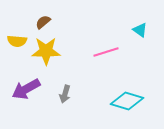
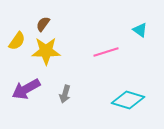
brown semicircle: moved 2 px down; rotated 14 degrees counterclockwise
yellow semicircle: rotated 60 degrees counterclockwise
cyan diamond: moved 1 px right, 1 px up
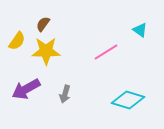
pink line: rotated 15 degrees counterclockwise
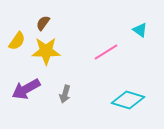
brown semicircle: moved 1 px up
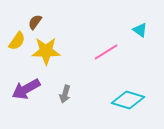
brown semicircle: moved 8 px left, 1 px up
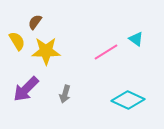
cyan triangle: moved 4 px left, 9 px down
yellow semicircle: rotated 66 degrees counterclockwise
purple arrow: rotated 16 degrees counterclockwise
cyan diamond: rotated 8 degrees clockwise
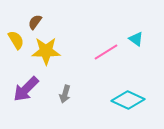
yellow semicircle: moved 1 px left, 1 px up
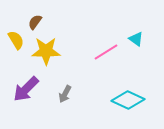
gray arrow: rotated 12 degrees clockwise
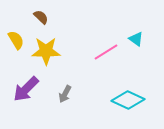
brown semicircle: moved 6 px right, 5 px up; rotated 98 degrees clockwise
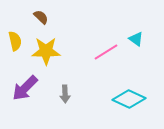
yellow semicircle: moved 1 px left, 1 px down; rotated 18 degrees clockwise
purple arrow: moved 1 px left, 1 px up
gray arrow: rotated 30 degrees counterclockwise
cyan diamond: moved 1 px right, 1 px up
